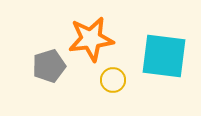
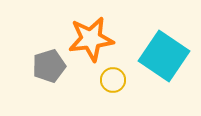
cyan square: rotated 27 degrees clockwise
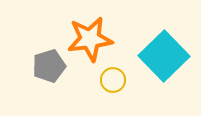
orange star: moved 1 px left
cyan square: rotated 12 degrees clockwise
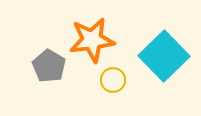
orange star: moved 2 px right, 1 px down
gray pentagon: rotated 24 degrees counterclockwise
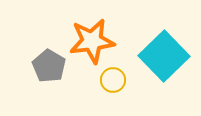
orange star: moved 1 px down
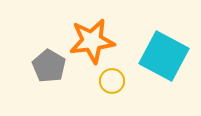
cyan square: rotated 18 degrees counterclockwise
yellow circle: moved 1 px left, 1 px down
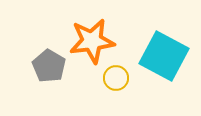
yellow circle: moved 4 px right, 3 px up
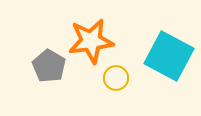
orange star: moved 1 px left
cyan square: moved 5 px right
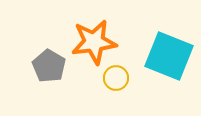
orange star: moved 3 px right, 1 px down
cyan square: rotated 6 degrees counterclockwise
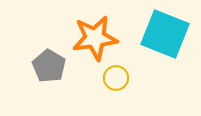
orange star: moved 1 px right, 4 px up
cyan square: moved 4 px left, 22 px up
